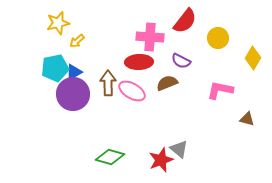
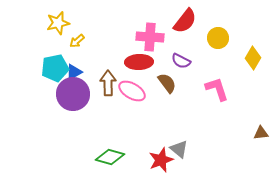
brown semicircle: rotated 75 degrees clockwise
pink L-shape: moved 3 px left, 1 px up; rotated 60 degrees clockwise
brown triangle: moved 14 px right, 14 px down; rotated 21 degrees counterclockwise
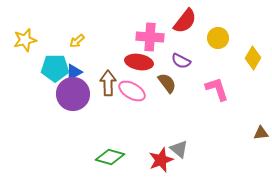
yellow star: moved 33 px left, 17 px down
red ellipse: rotated 12 degrees clockwise
cyan pentagon: rotated 12 degrees clockwise
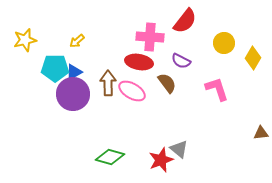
yellow circle: moved 6 px right, 5 px down
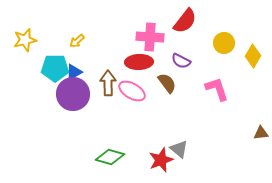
yellow diamond: moved 2 px up
red ellipse: rotated 12 degrees counterclockwise
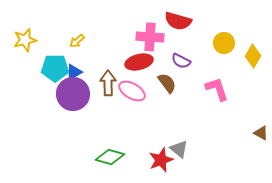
red semicircle: moved 7 px left; rotated 68 degrees clockwise
red ellipse: rotated 12 degrees counterclockwise
brown triangle: rotated 35 degrees clockwise
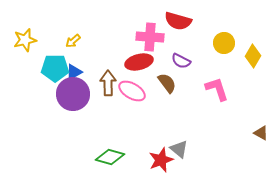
yellow arrow: moved 4 px left
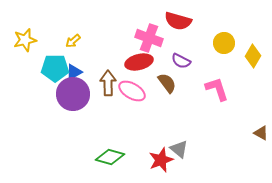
pink cross: moved 1 px left, 1 px down; rotated 16 degrees clockwise
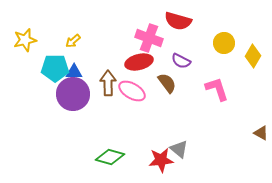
blue triangle: rotated 30 degrees clockwise
red star: rotated 15 degrees clockwise
